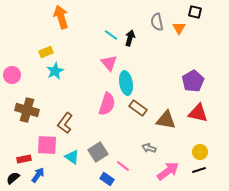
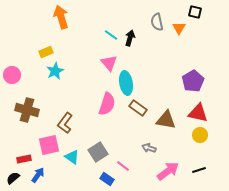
pink square: moved 2 px right; rotated 15 degrees counterclockwise
yellow circle: moved 17 px up
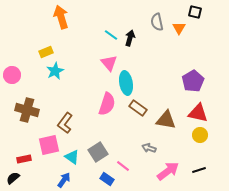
blue arrow: moved 26 px right, 5 px down
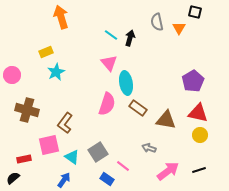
cyan star: moved 1 px right, 1 px down
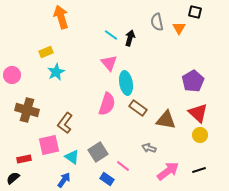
red triangle: rotated 30 degrees clockwise
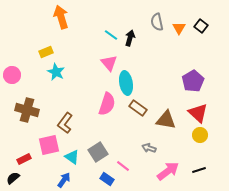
black square: moved 6 px right, 14 px down; rotated 24 degrees clockwise
cyan star: rotated 18 degrees counterclockwise
red rectangle: rotated 16 degrees counterclockwise
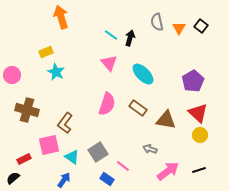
cyan ellipse: moved 17 px right, 9 px up; rotated 35 degrees counterclockwise
gray arrow: moved 1 px right, 1 px down
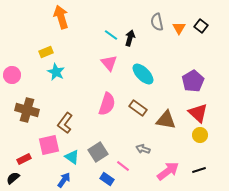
gray arrow: moved 7 px left
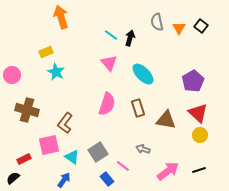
brown rectangle: rotated 36 degrees clockwise
blue rectangle: rotated 16 degrees clockwise
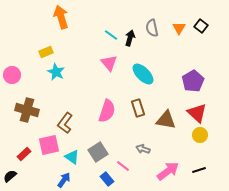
gray semicircle: moved 5 px left, 6 px down
pink semicircle: moved 7 px down
red triangle: moved 1 px left
red rectangle: moved 5 px up; rotated 16 degrees counterclockwise
black semicircle: moved 3 px left, 2 px up
